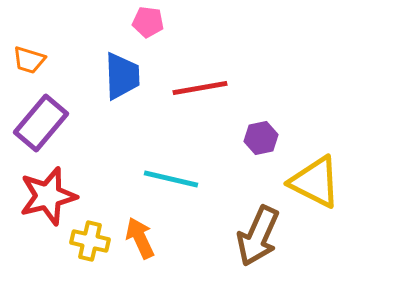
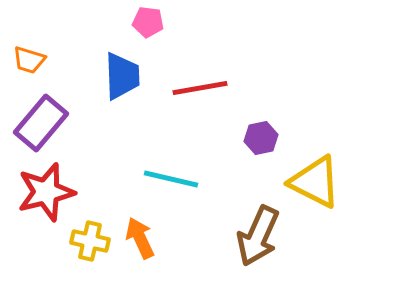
red star: moved 2 px left, 4 px up
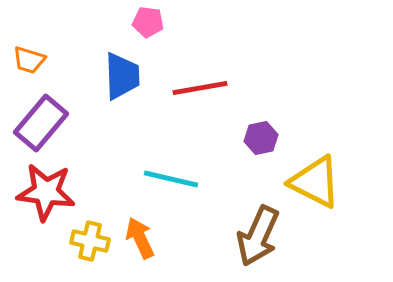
red star: rotated 22 degrees clockwise
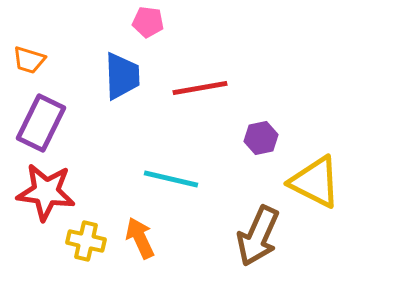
purple rectangle: rotated 14 degrees counterclockwise
yellow cross: moved 4 px left
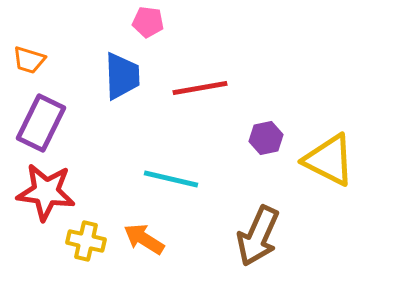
purple hexagon: moved 5 px right
yellow triangle: moved 14 px right, 22 px up
orange arrow: moved 4 px right, 1 px down; rotated 33 degrees counterclockwise
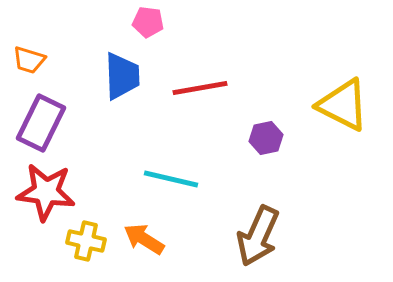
yellow triangle: moved 14 px right, 55 px up
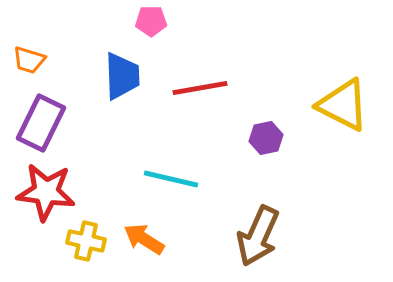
pink pentagon: moved 3 px right, 1 px up; rotated 8 degrees counterclockwise
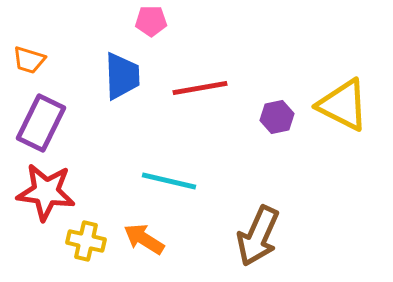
purple hexagon: moved 11 px right, 21 px up
cyan line: moved 2 px left, 2 px down
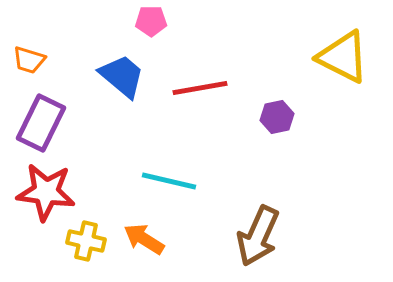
blue trapezoid: rotated 48 degrees counterclockwise
yellow triangle: moved 48 px up
